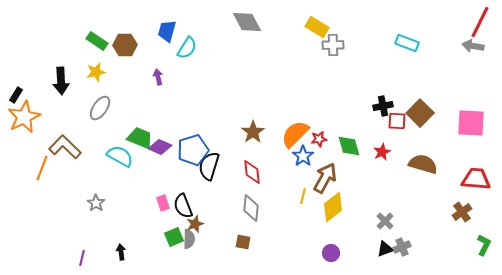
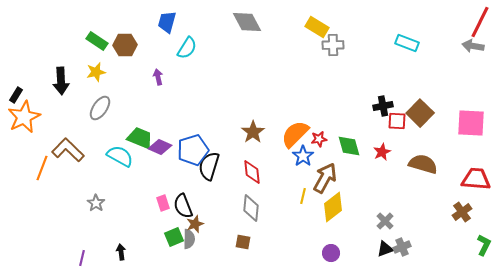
blue trapezoid at (167, 31): moved 9 px up
brown L-shape at (65, 147): moved 3 px right, 3 px down
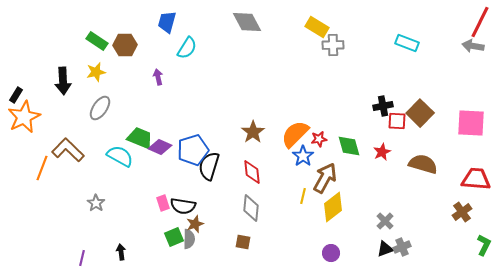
black arrow at (61, 81): moved 2 px right
black semicircle at (183, 206): rotated 60 degrees counterclockwise
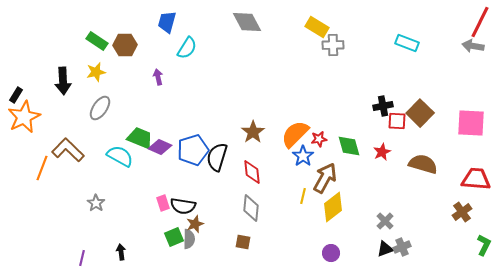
black semicircle at (209, 166): moved 8 px right, 9 px up
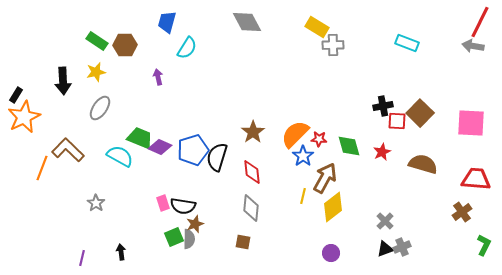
red star at (319, 139): rotated 14 degrees clockwise
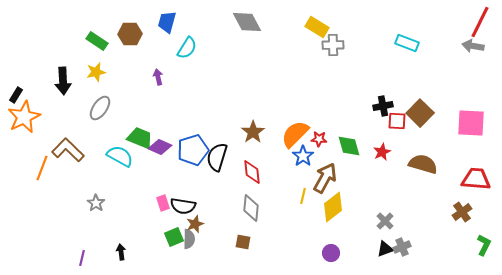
brown hexagon at (125, 45): moved 5 px right, 11 px up
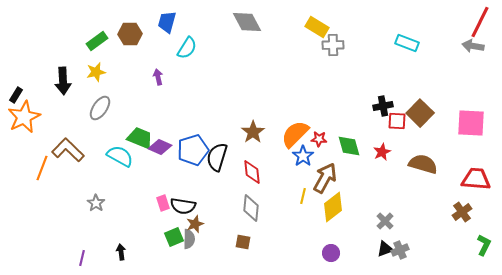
green rectangle at (97, 41): rotated 70 degrees counterclockwise
gray cross at (402, 247): moved 2 px left, 3 px down
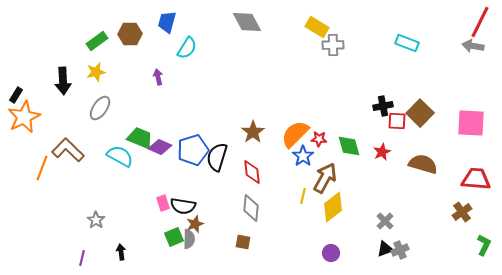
gray star at (96, 203): moved 17 px down
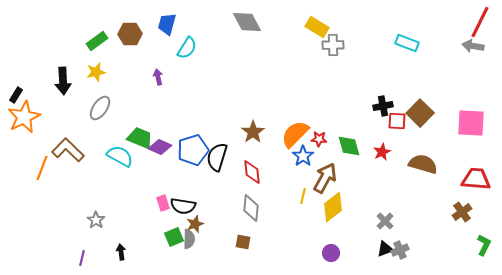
blue trapezoid at (167, 22): moved 2 px down
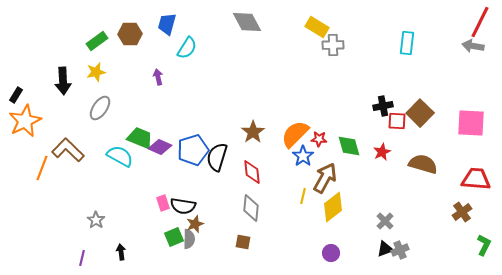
cyan rectangle at (407, 43): rotated 75 degrees clockwise
orange star at (24, 117): moved 1 px right, 4 px down
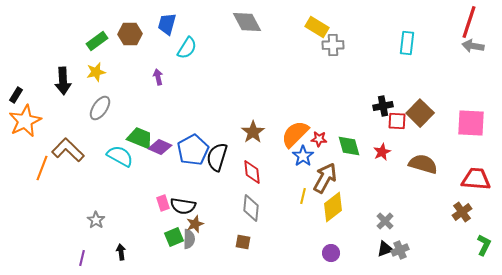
red line at (480, 22): moved 11 px left; rotated 8 degrees counterclockwise
blue pentagon at (193, 150): rotated 12 degrees counterclockwise
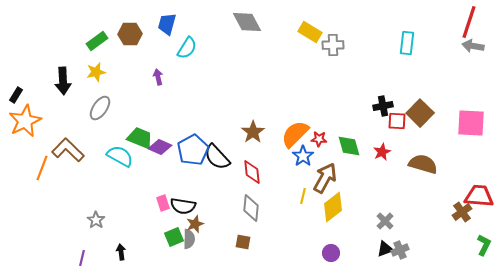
yellow rectangle at (317, 27): moved 7 px left, 5 px down
black semicircle at (217, 157): rotated 60 degrees counterclockwise
red trapezoid at (476, 179): moved 3 px right, 17 px down
